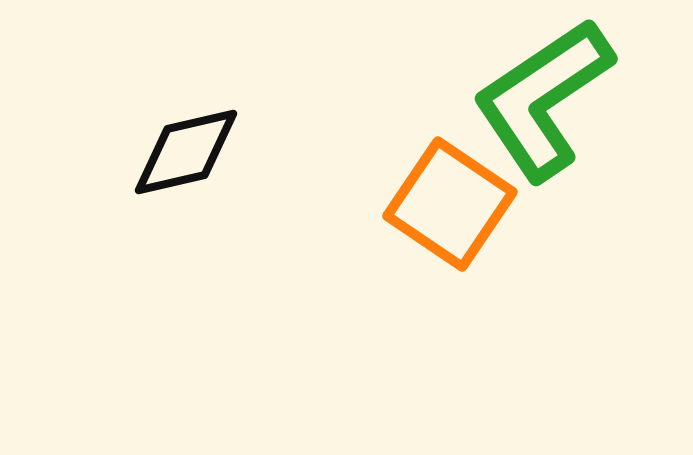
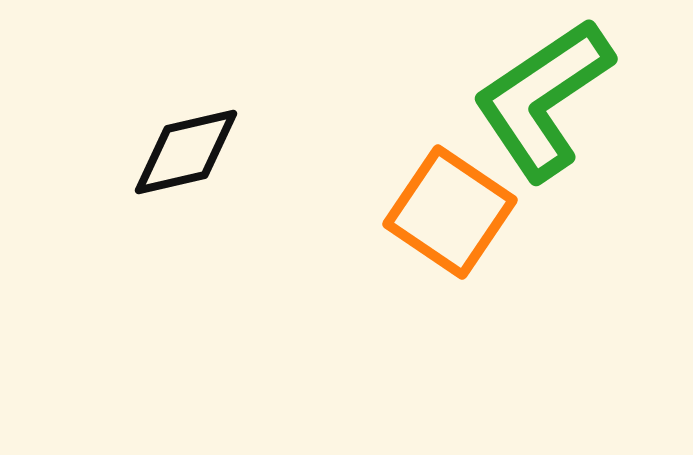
orange square: moved 8 px down
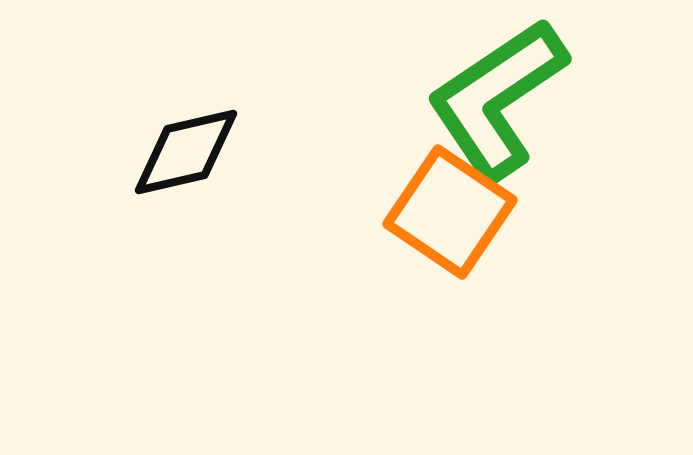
green L-shape: moved 46 px left
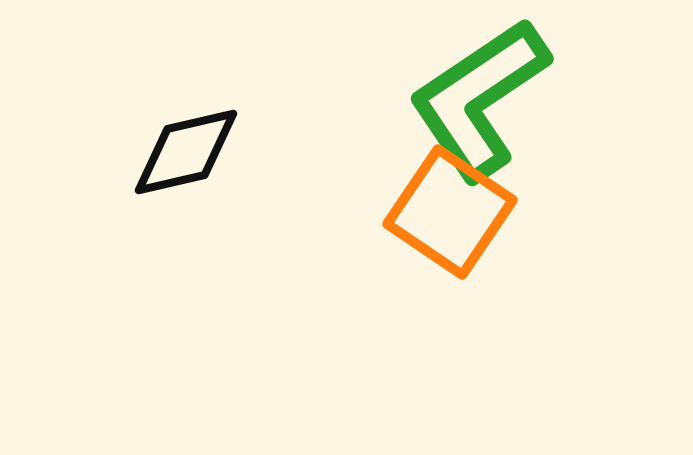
green L-shape: moved 18 px left
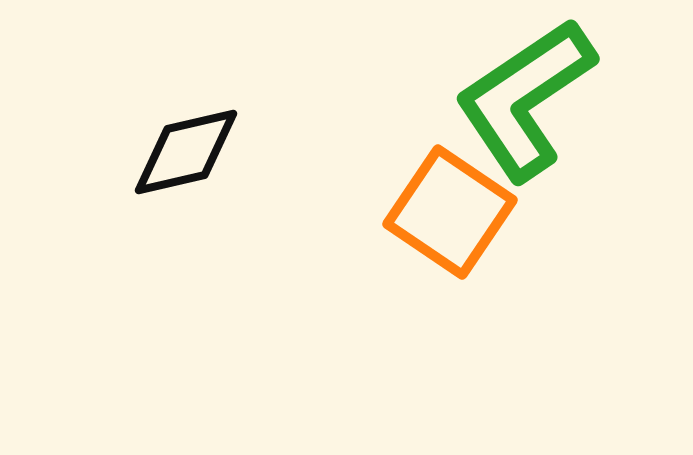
green L-shape: moved 46 px right
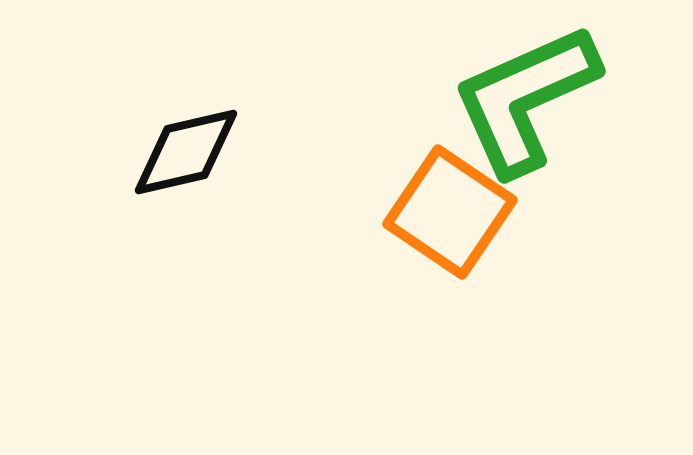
green L-shape: rotated 10 degrees clockwise
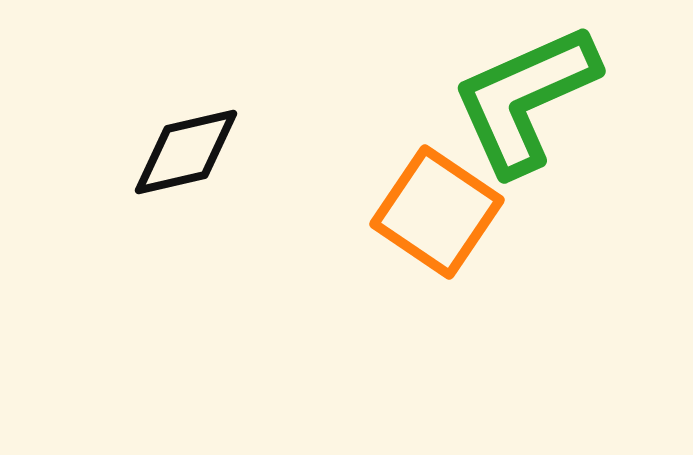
orange square: moved 13 px left
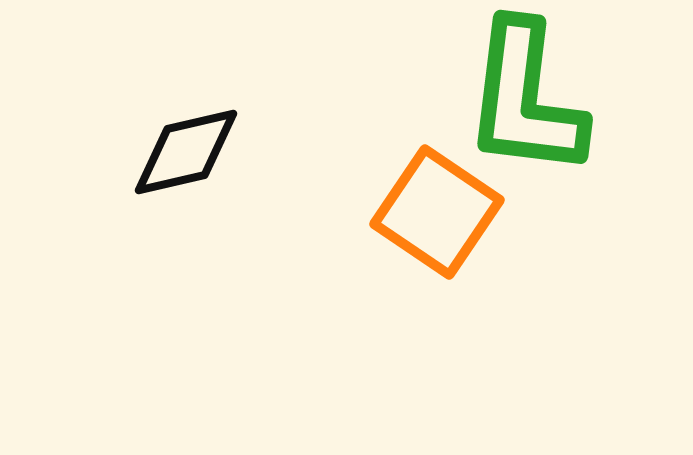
green L-shape: rotated 59 degrees counterclockwise
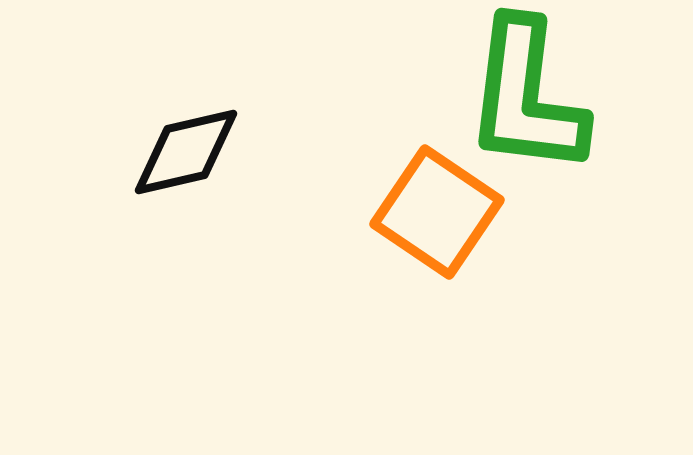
green L-shape: moved 1 px right, 2 px up
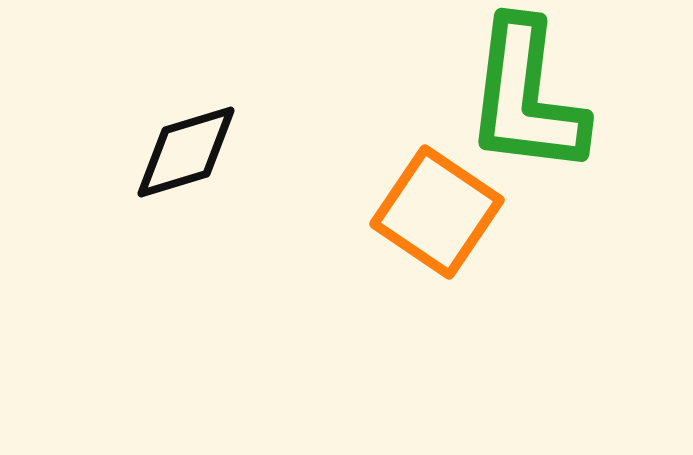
black diamond: rotated 4 degrees counterclockwise
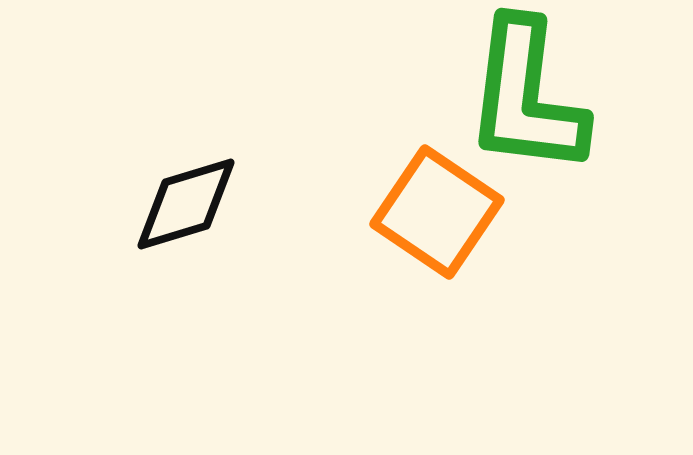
black diamond: moved 52 px down
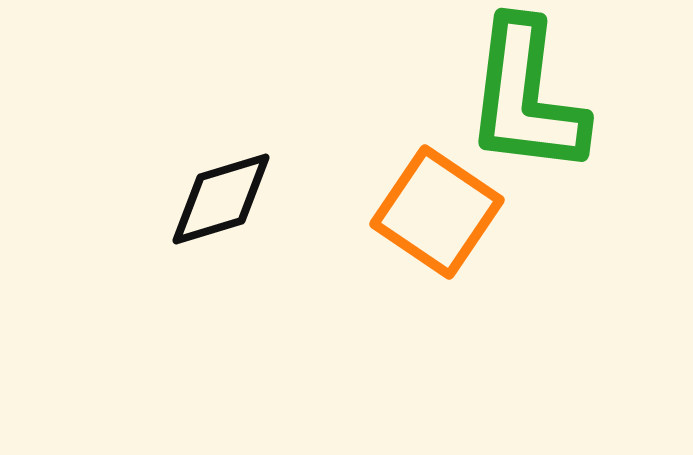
black diamond: moved 35 px right, 5 px up
